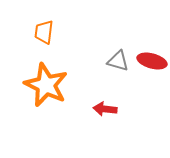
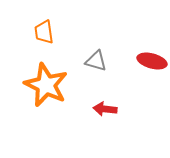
orange trapezoid: rotated 15 degrees counterclockwise
gray triangle: moved 22 px left
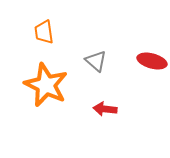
gray triangle: rotated 25 degrees clockwise
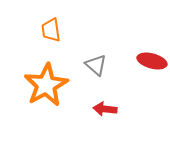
orange trapezoid: moved 7 px right, 2 px up
gray triangle: moved 4 px down
orange star: rotated 18 degrees clockwise
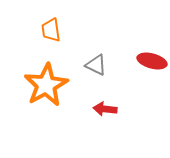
gray triangle: rotated 15 degrees counterclockwise
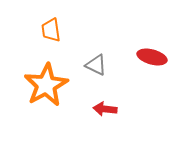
red ellipse: moved 4 px up
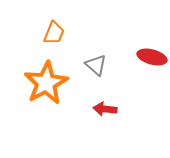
orange trapezoid: moved 3 px right, 3 px down; rotated 150 degrees counterclockwise
gray triangle: rotated 15 degrees clockwise
orange star: moved 2 px up
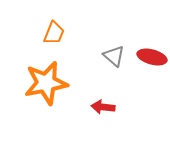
gray triangle: moved 18 px right, 9 px up
orange star: rotated 18 degrees clockwise
red arrow: moved 2 px left, 2 px up
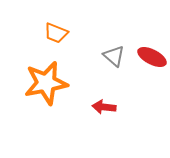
orange trapezoid: moved 2 px right; rotated 90 degrees clockwise
red ellipse: rotated 12 degrees clockwise
red arrow: moved 1 px right
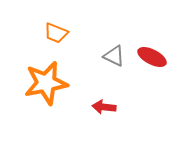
gray triangle: rotated 15 degrees counterclockwise
